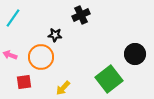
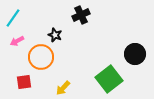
black star: rotated 16 degrees clockwise
pink arrow: moved 7 px right, 14 px up; rotated 48 degrees counterclockwise
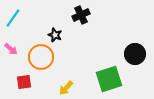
pink arrow: moved 6 px left, 8 px down; rotated 112 degrees counterclockwise
green square: rotated 20 degrees clockwise
yellow arrow: moved 3 px right
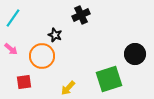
orange circle: moved 1 px right, 1 px up
yellow arrow: moved 2 px right
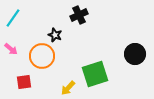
black cross: moved 2 px left
green square: moved 14 px left, 5 px up
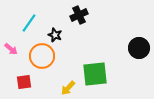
cyan line: moved 16 px right, 5 px down
black circle: moved 4 px right, 6 px up
green square: rotated 12 degrees clockwise
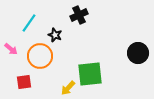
black circle: moved 1 px left, 5 px down
orange circle: moved 2 px left
green square: moved 5 px left
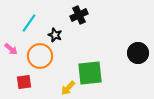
green square: moved 1 px up
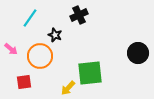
cyan line: moved 1 px right, 5 px up
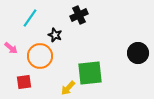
pink arrow: moved 1 px up
